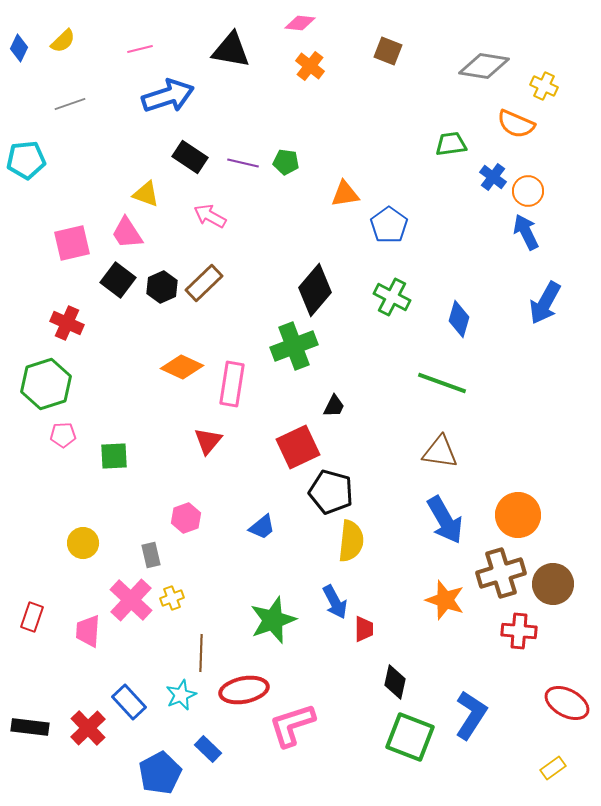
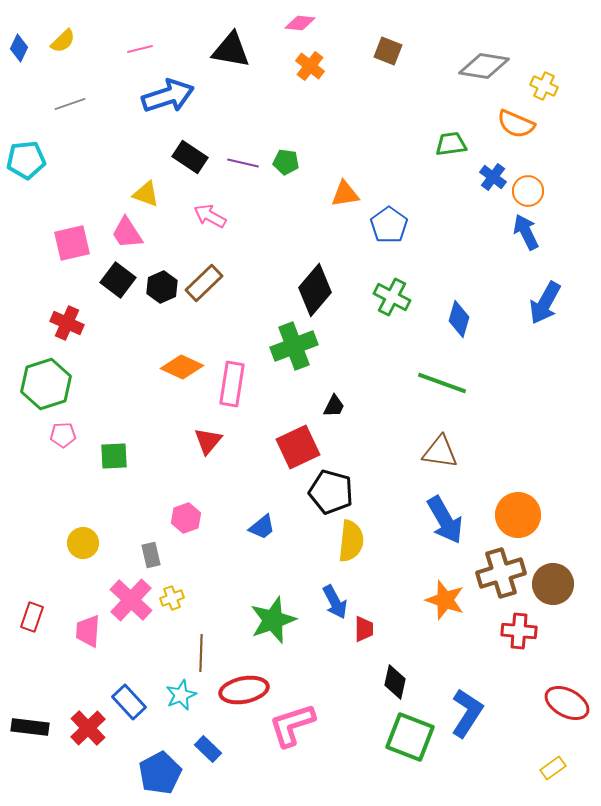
blue L-shape at (471, 715): moved 4 px left, 2 px up
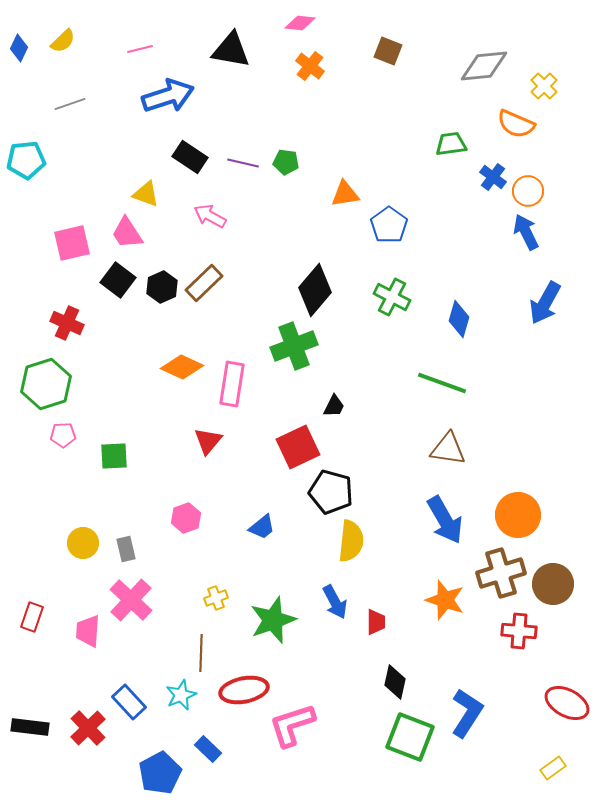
gray diamond at (484, 66): rotated 15 degrees counterclockwise
yellow cross at (544, 86): rotated 20 degrees clockwise
brown triangle at (440, 452): moved 8 px right, 3 px up
gray rectangle at (151, 555): moved 25 px left, 6 px up
yellow cross at (172, 598): moved 44 px right
red trapezoid at (364, 629): moved 12 px right, 7 px up
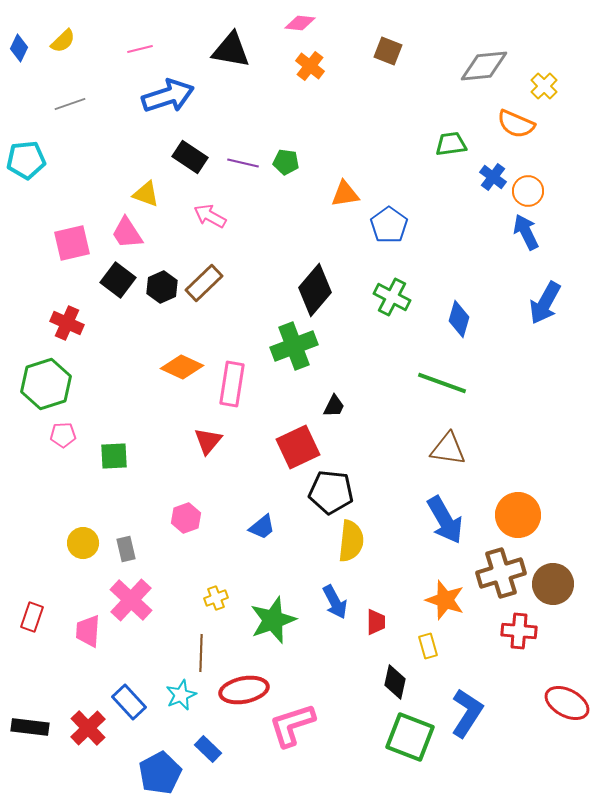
black pentagon at (331, 492): rotated 9 degrees counterclockwise
yellow rectangle at (553, 768): moved 125 px left, 122 px up; rotated 70 degrees counterclockwise
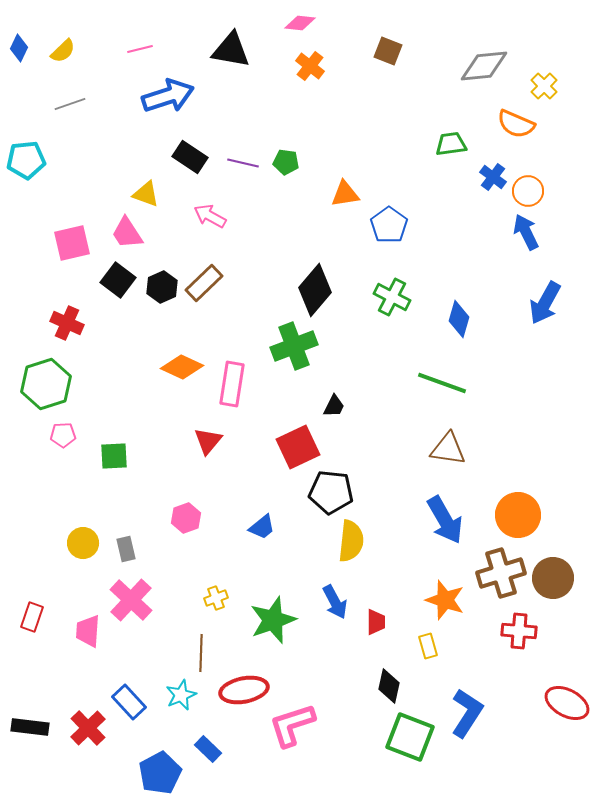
yellow semicircle at (63, 41): moved 10 px down
brown circle at (553, 584): moved 6 px up
black diamond at (395, 682): moved 6 px left, 4 px down
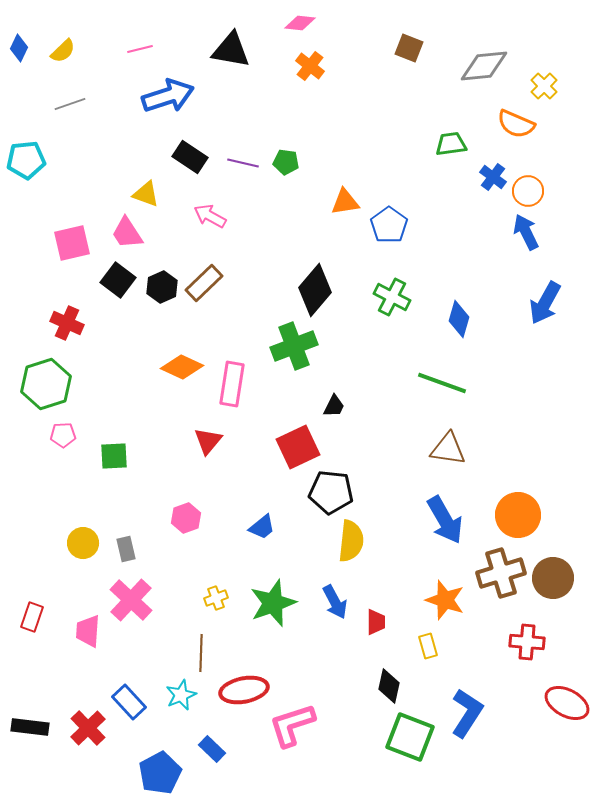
brown square at (388, 51): moved 21 px right, 3 px up
orange triangle at (345, 194): moved 8 px down
green star at (273, 620): moved 17 px up
red cross at (519, 631): moved 8 px right, 11 px down
blue rectangle at (208, 749): moved 4 px right
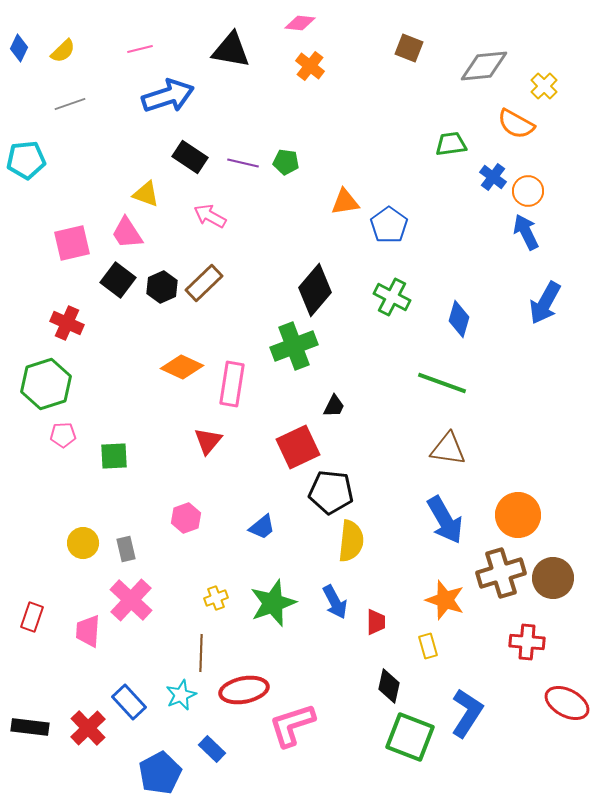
orange semicircle at (516, 124): rotated 6 degrees clockwise
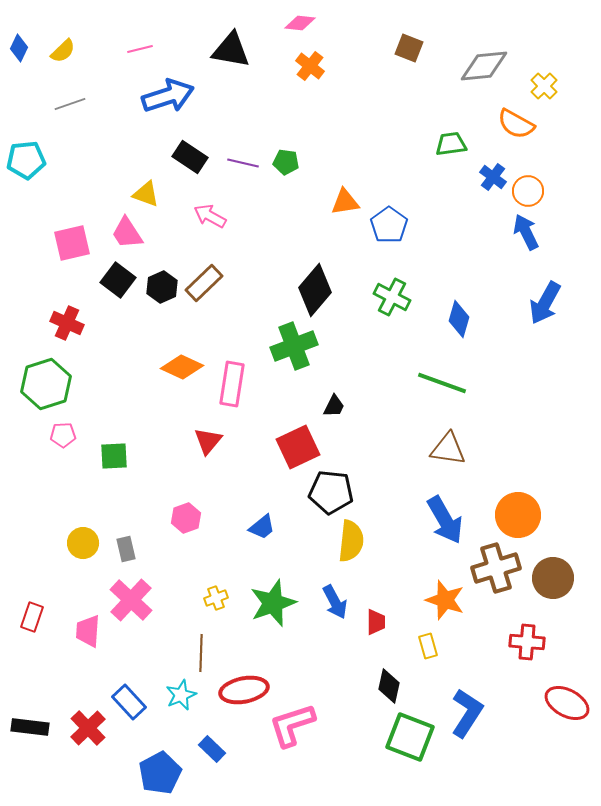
brown cross at (501, 573): moved 5 px left, 5 px up
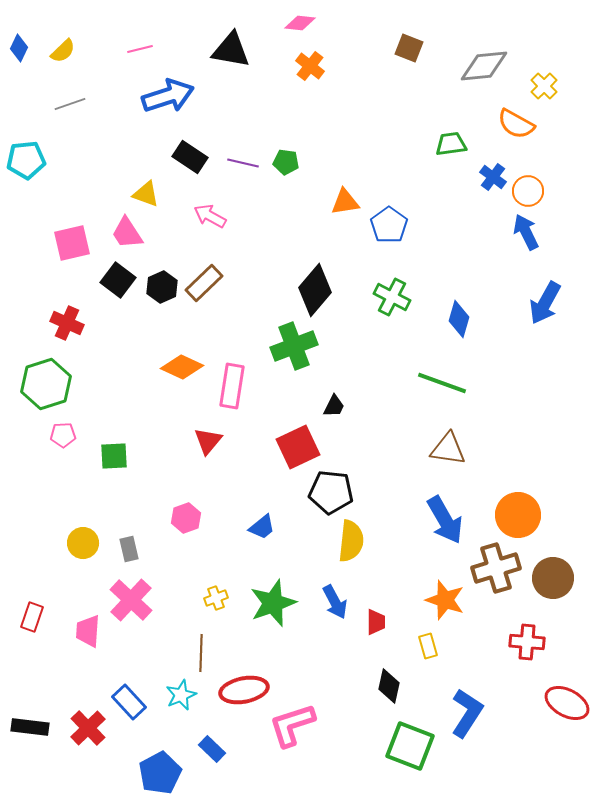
pink rectangle at (232, 384): moved 2 px down
gray rectangle at (126, 549): moved 3 px right
green square at (410, 737): moved 9 px down
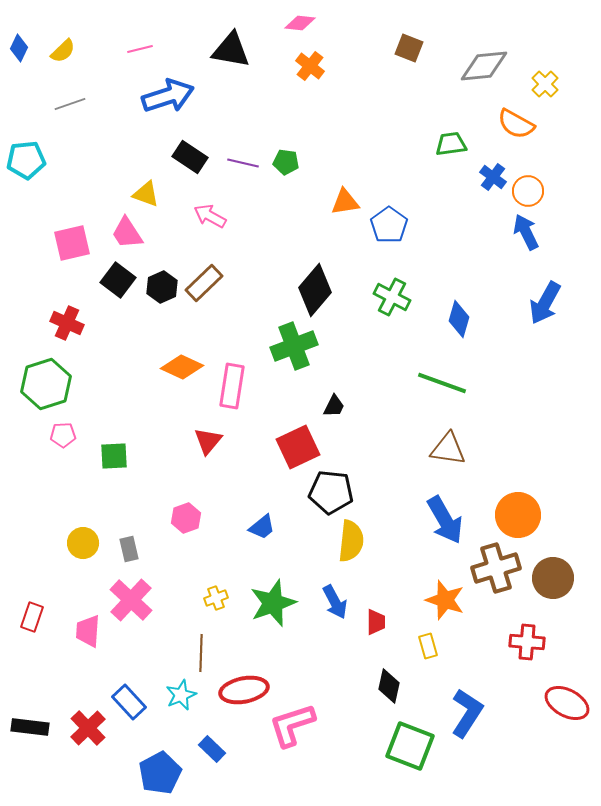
yellow cross at (544, 86): moved 1 px right, 2 px up
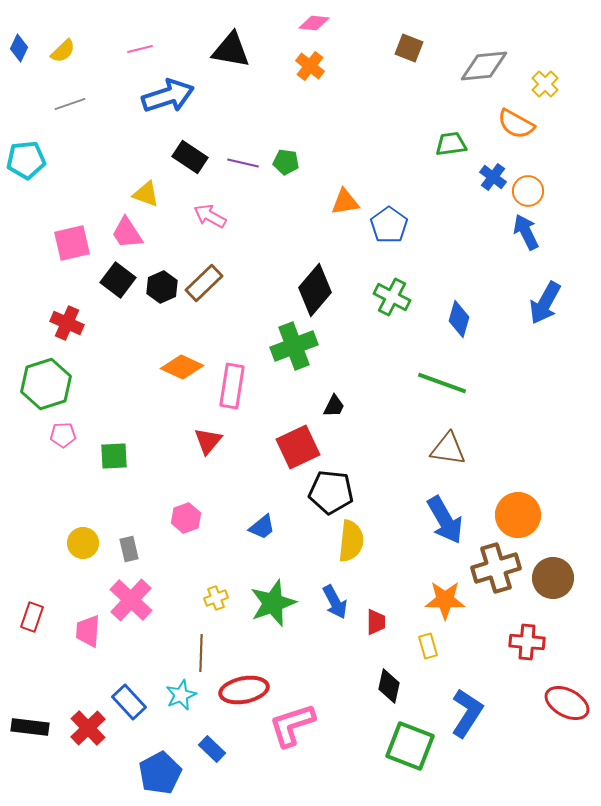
pink diamond at (300, 23): moved 14 px right
orange star at (445, 600): rotated 18 degrees counterclockwise
